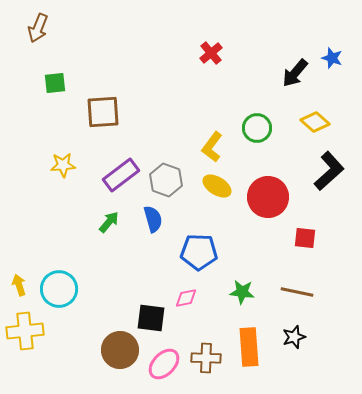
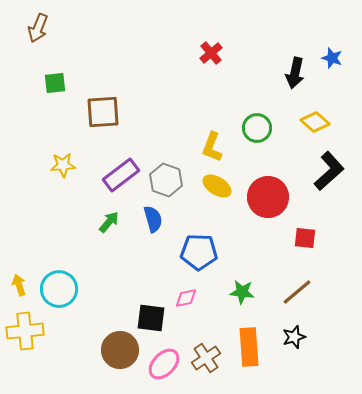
black arrow: rotated 28 degrees counterclockwise
yellow L-shape: rotated 16 degrees counterclockwise
brown line: rotated 52 degrees counterclockwise
brown cross: rotated 36 degrees counterclockwise
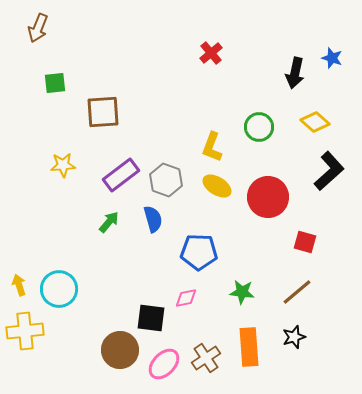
green circle: moved 2 px right, 1 px up
red square: moved 4 px down; rotated 10 degrees clockwise
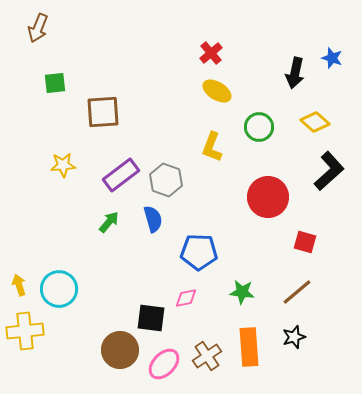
yellow ellipse: moved 95 px up
brown cross: moved 1 px right, 2 px up
